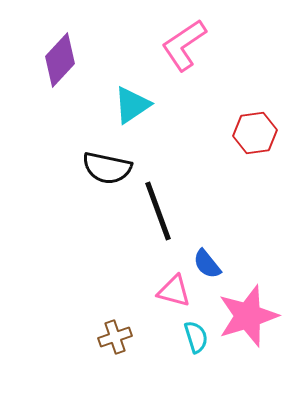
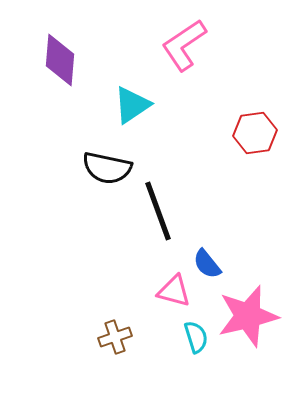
purple diamond: rotated 38 degrees counterclockwise
pink star: rotated 4 degrees clockwise
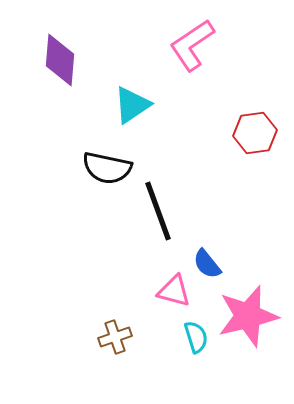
pink L-shape: moved 8 px right
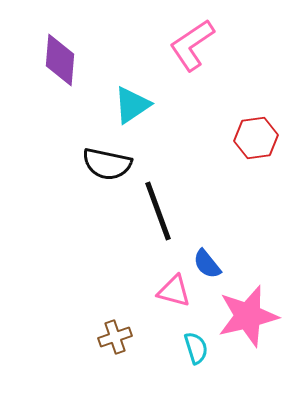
red hexagon: moved 1 px right, 5 px down
black semicircle: moved 4 px up
cyan semicircle: moved 11 px down
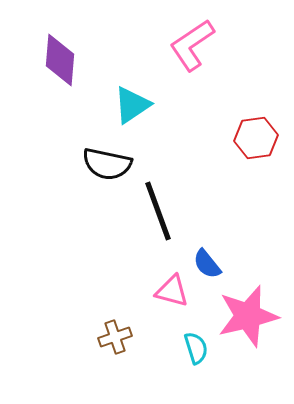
pink triangle: moved 2 px left
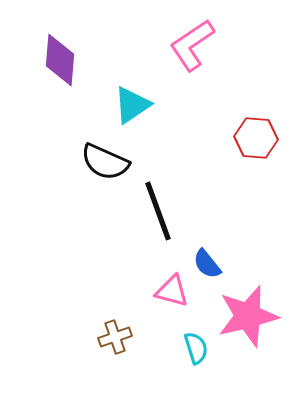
red hexagon: rotated 12 degrees clockwise
black semicircle: moved 2 px left, 2 px up; rotated 12 degrees clockwise
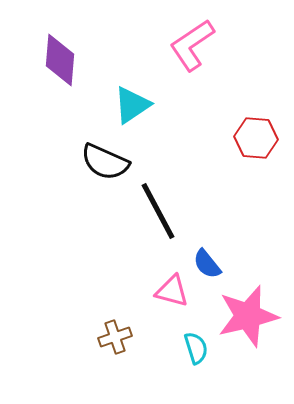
black line: rotated 8 degrees counterclockwise
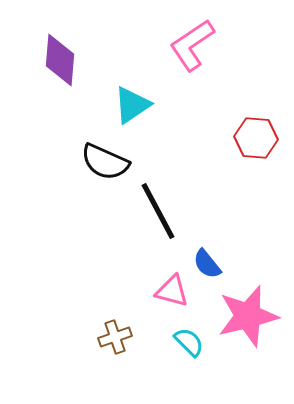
cyan semicircle: moved 7 px left, 6 px up; rotated 28 degrees counterclockwise
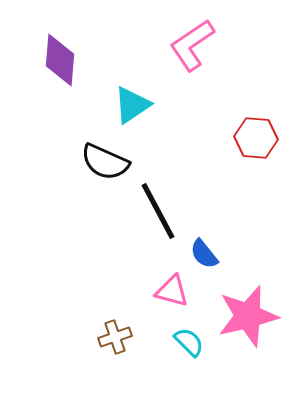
blue semicircle: moved 3 px left, 10 px up
